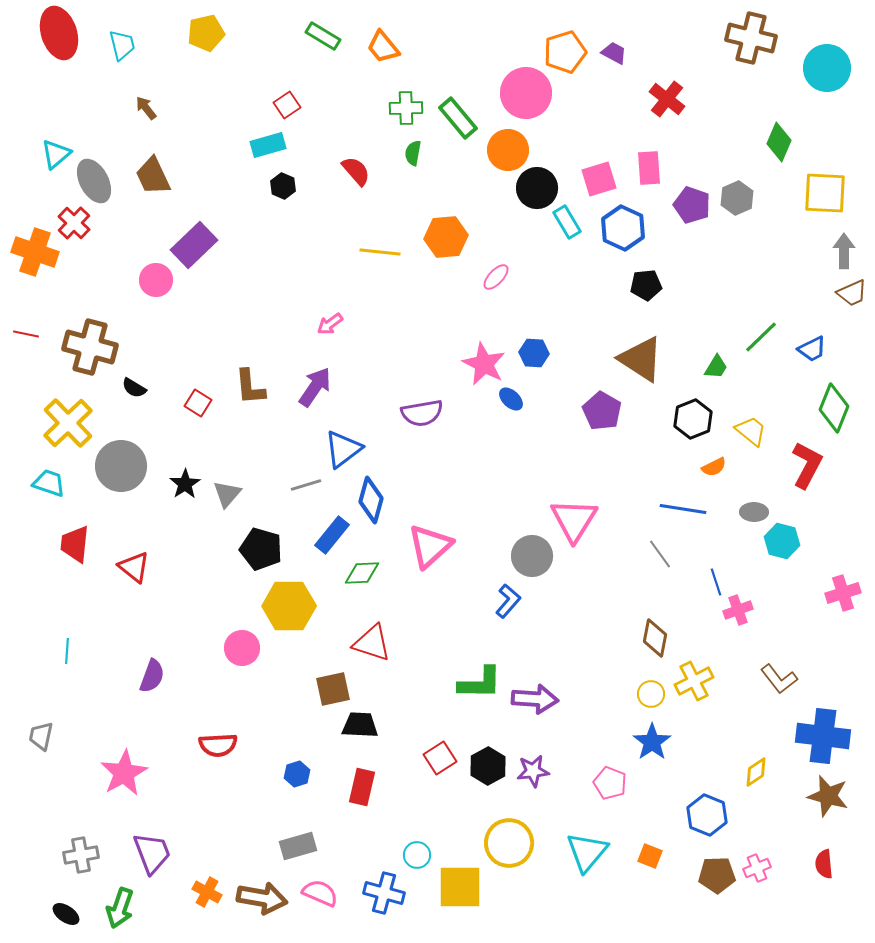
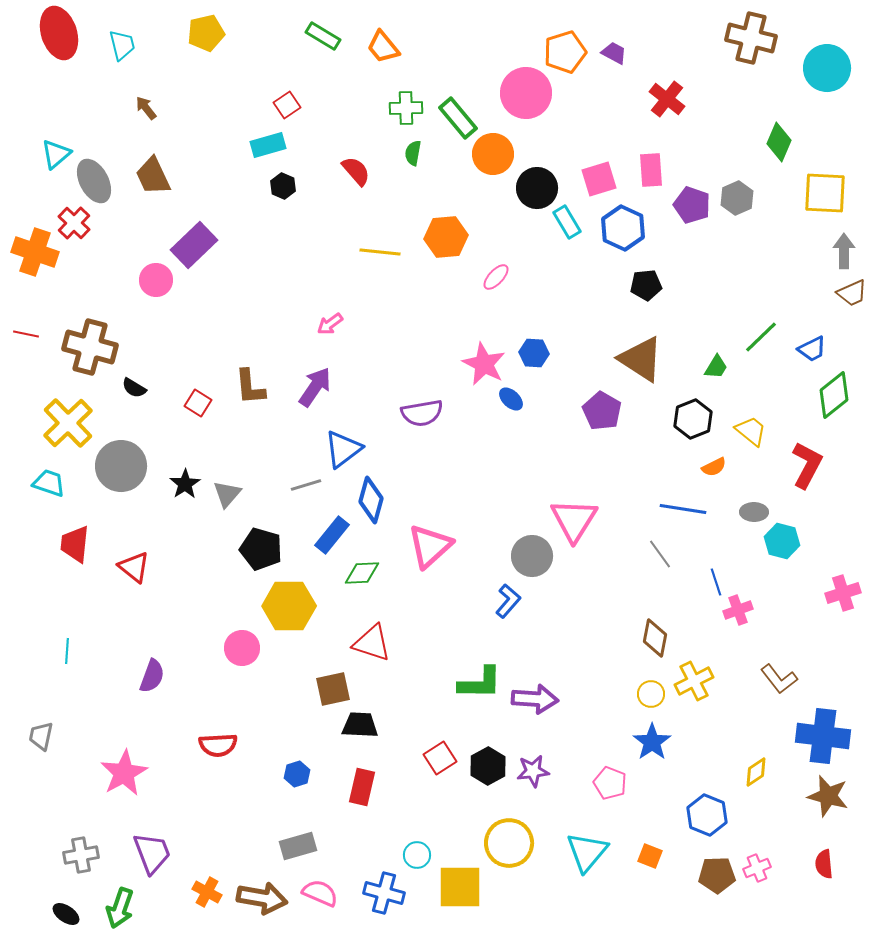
orange circle at (508, 150): moved 15 px left, 4 px down
pink rectangle at (649, 168): moved 2 px right, 2 px down
green diamond at (834, 408): moved 13 px up; rotated 30 degrees clockwise
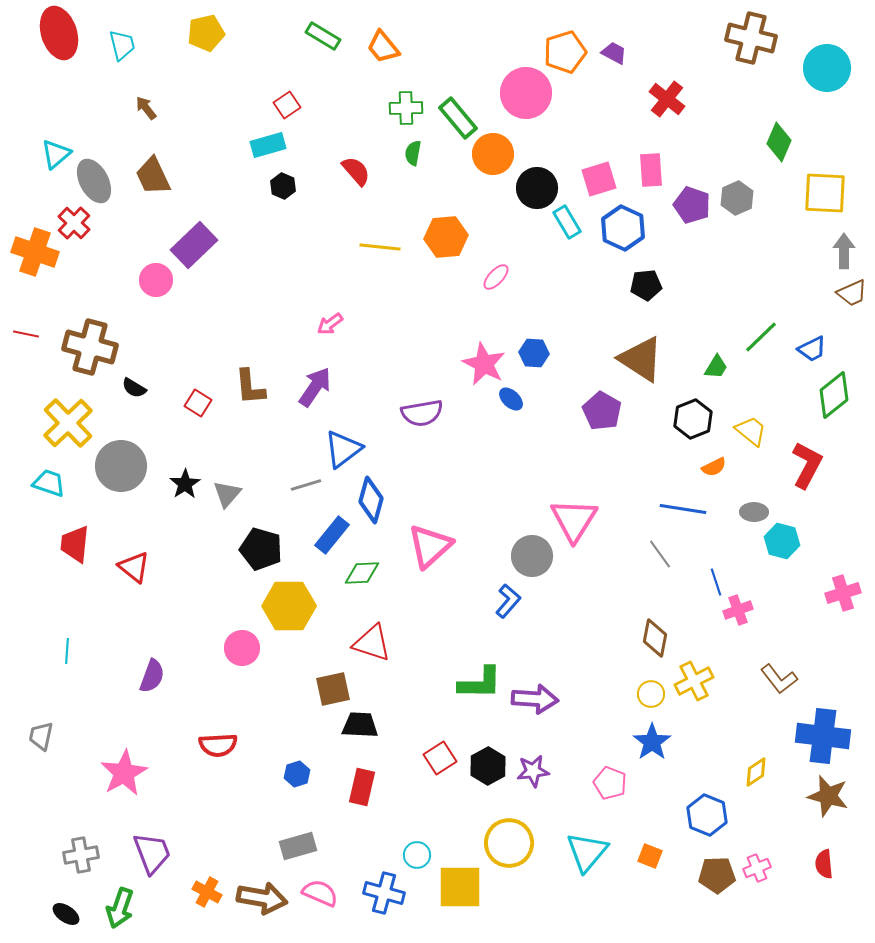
yellow line at (380, 252): moved 5 px up
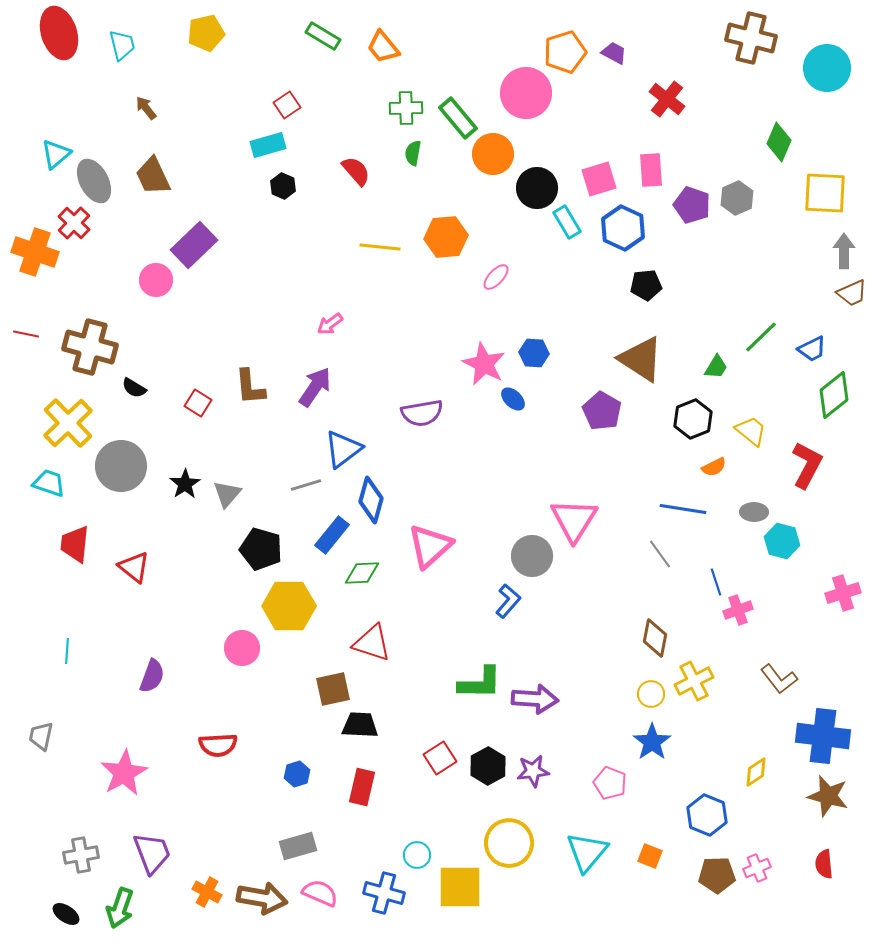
blue ellipse at (511, 399): moved 2 px right
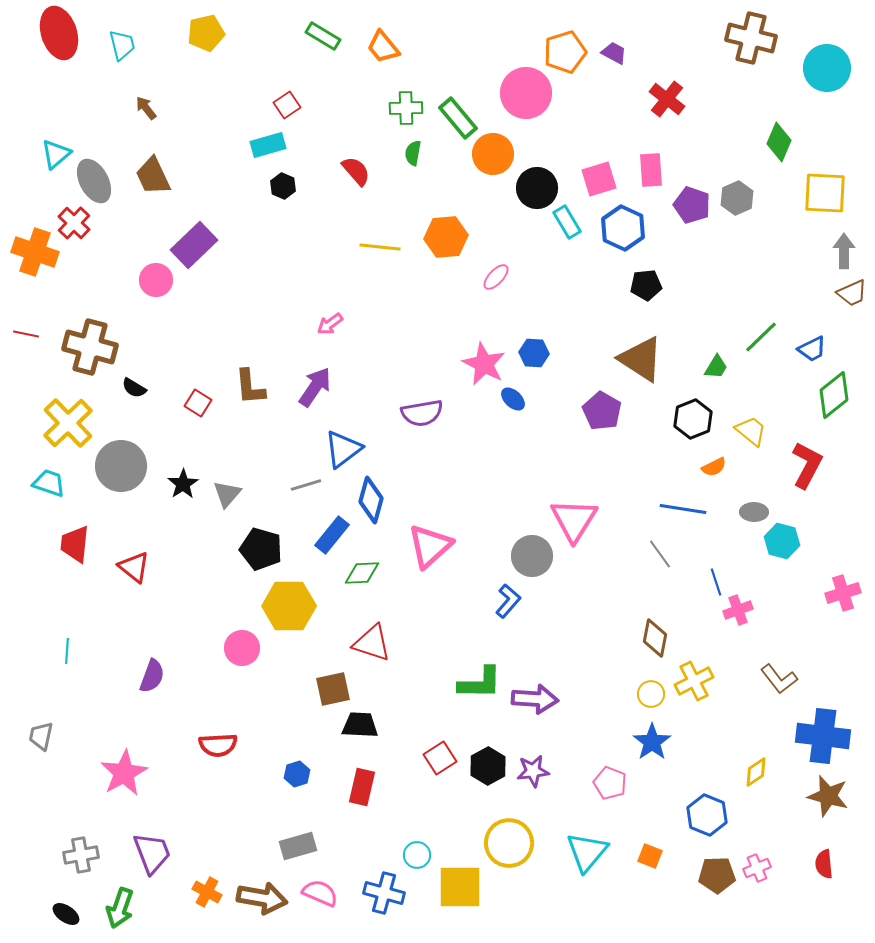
black star at (185, 484): moved 2 px left
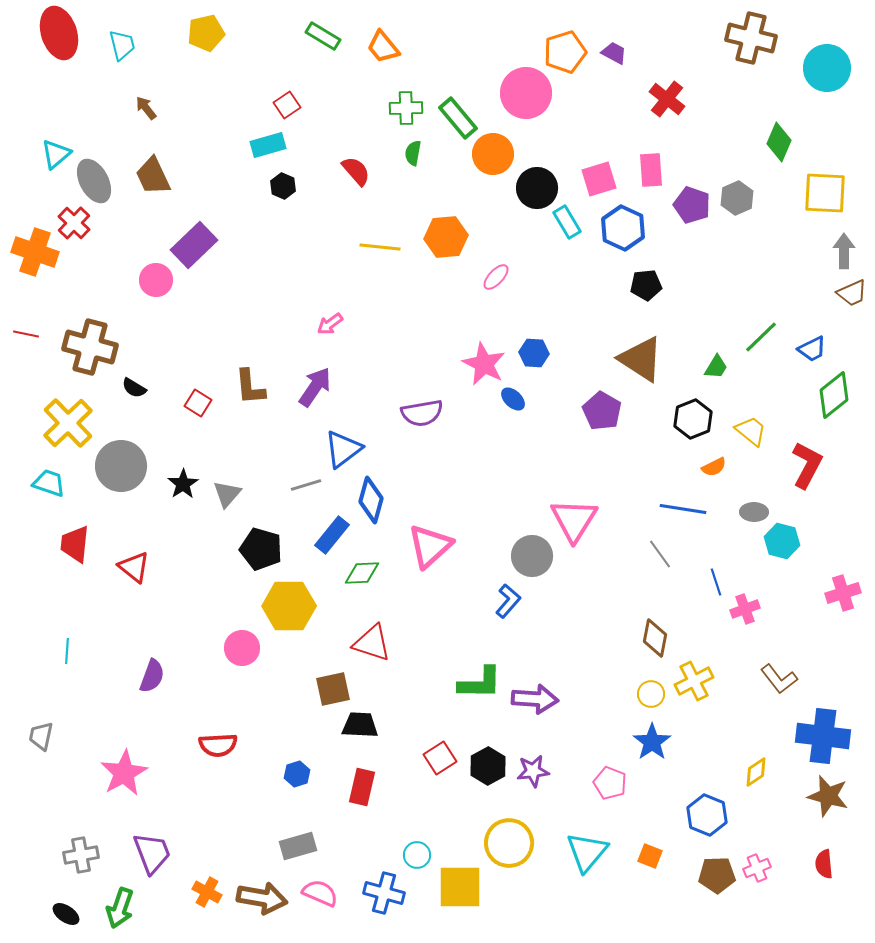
pink cross at (738, 610): moved 7 px right, 1 px up
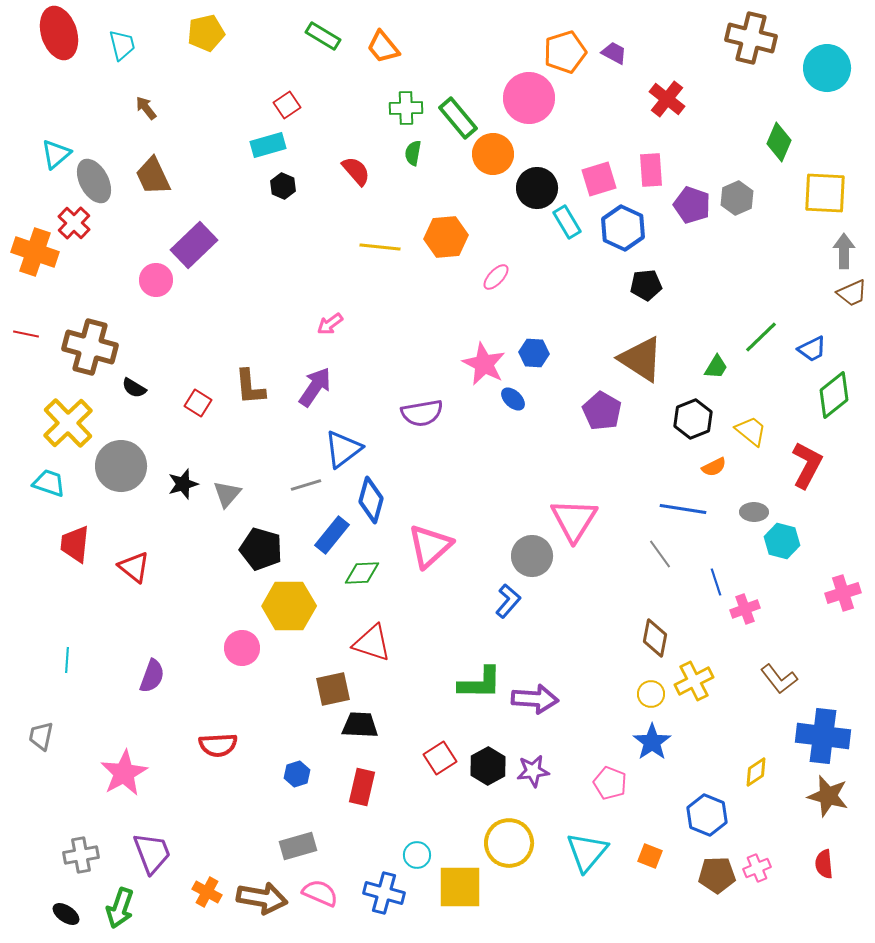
pink circle at (526, 93): moved 3 px right, 5 px down
black star at (183, 484): rotated 16 degrees clockwise
cyan line at (67, 651): moved 9 px down
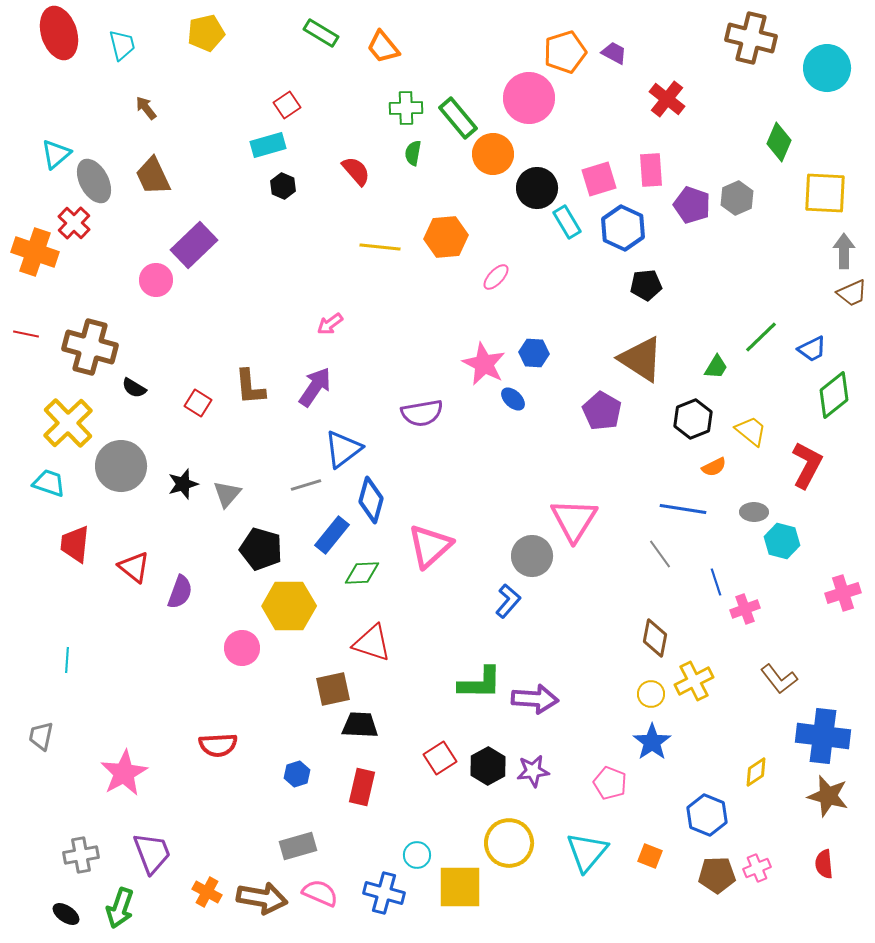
green rectangle at (323, 36): moved 2 px left, 3 px up
purple semicircle at (152, 676): moved 28 px right, 84 px up
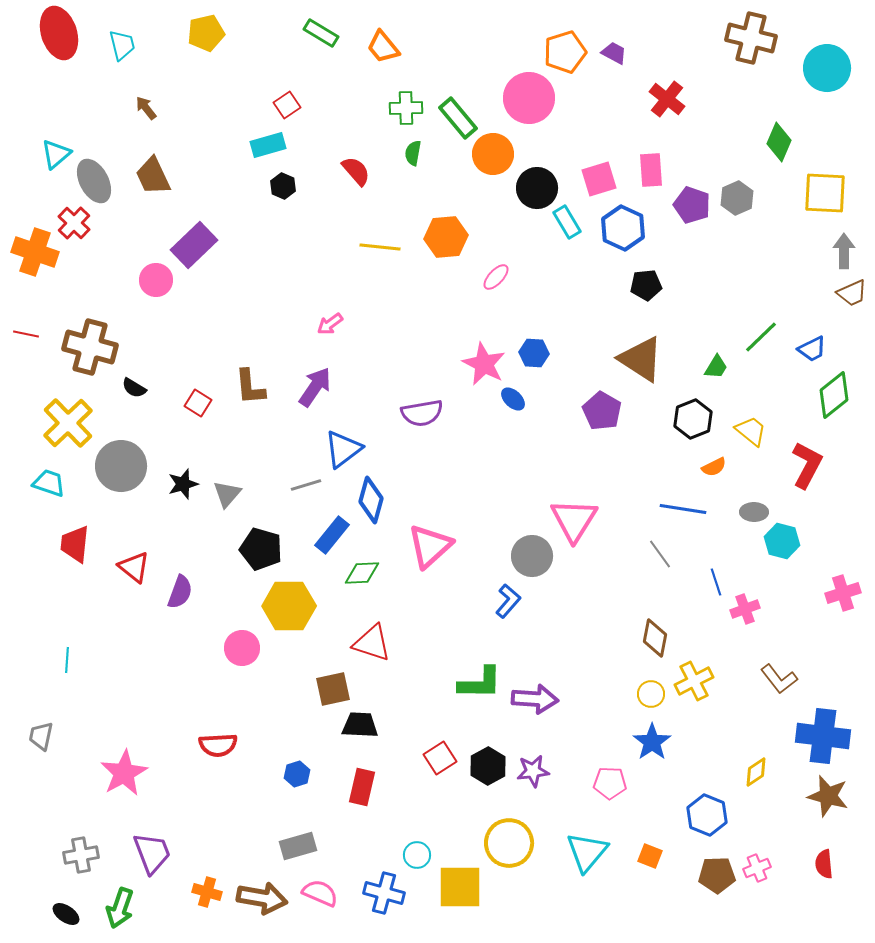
pink pentagon at (610, 783): rotated 20 degrees counterclockwise
orange cross at (207, 892): rotated 12 degrees counterclockwise
